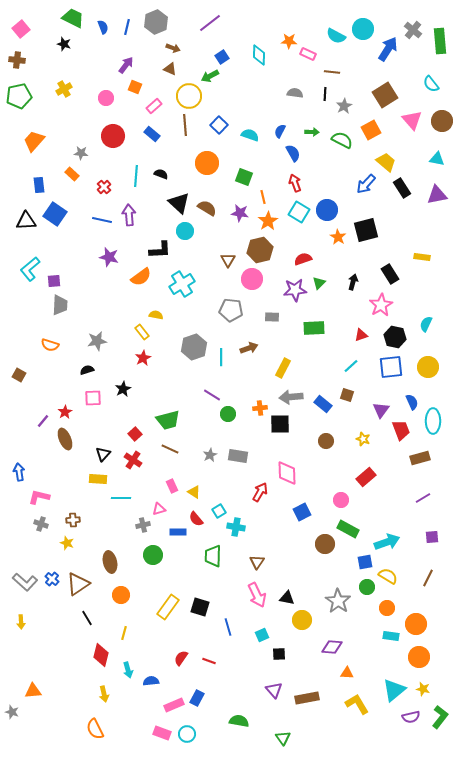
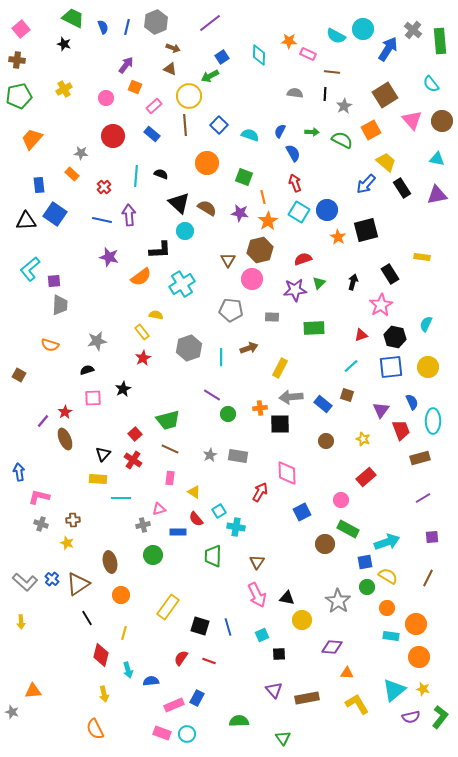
orange trapezoid at (34, 141): moved 2 px left, 2 px up
gray hexagon at (194, 347): moved 5 px left, 1 px down
yellow rectangle at (283, 368): moved 3 px left
pink rectangle at (172, 486): moved 2 px left, 8 px up; rotated 32 degrees clockwise
black square at (200, 607): moved 19 px down
green semicircle at (239, 721): rotated 12 degrees counterclockwise
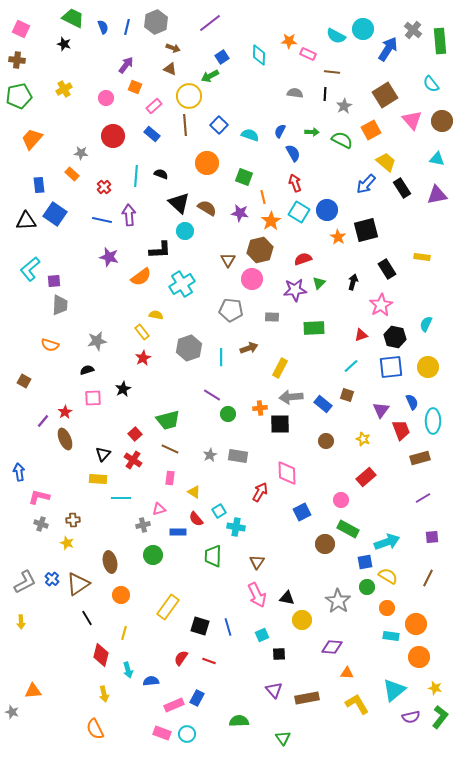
pink square at (21, 29): rotated 24 degrees counterclockwise
orange star at (268, 221): moved 3 px right
black rectangle at (390, 274): moved 3 px left, 5 px up
brown square at (19, 375): moved 5 px right, 6 px down
gray L-shape at (25, 582): rotated 70 degrees counterclockwise
yellow star at (423, 689): moved 12 px right, 1 px up
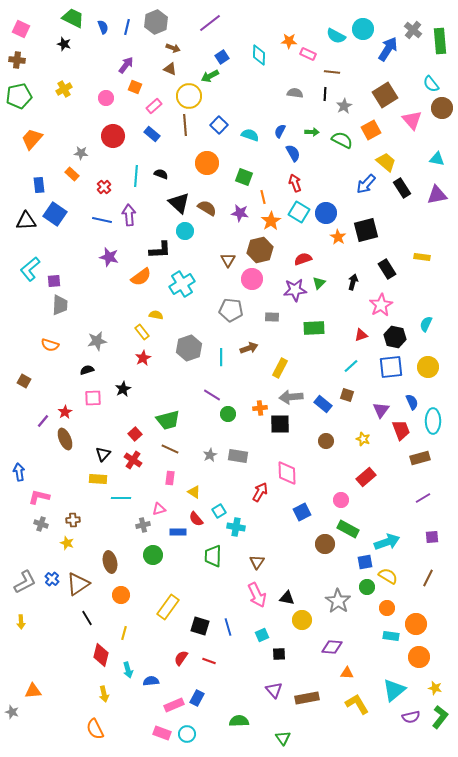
brown circle at (442, 121): moved 13 px up
blue circle at (327, 210): moved 1 px left, 3 px down
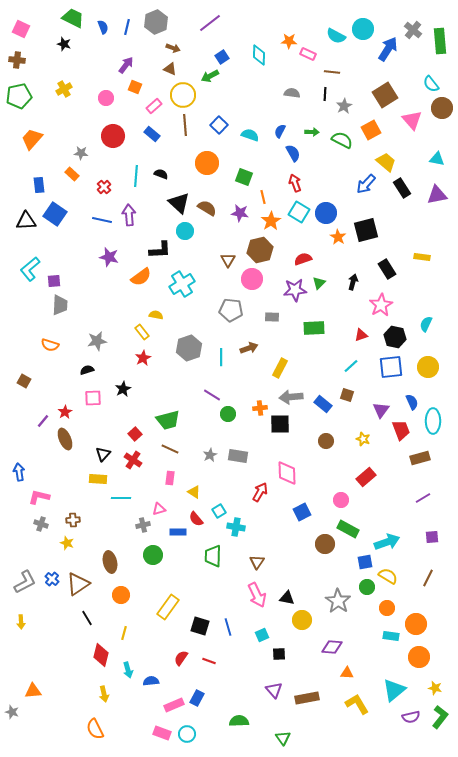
gray semicircle at (295, 93): moved 3 px left
yellow circle at (189, 96): moved 6 px left, 1 px up
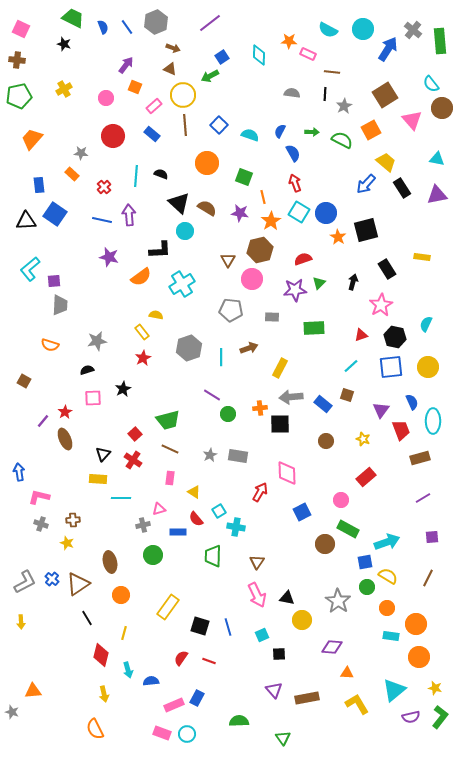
blue line at (127, 27): rotated 49 degrees counterclockwise
cyan semicircle at (336, 36): moved 8 px left, 6 px up
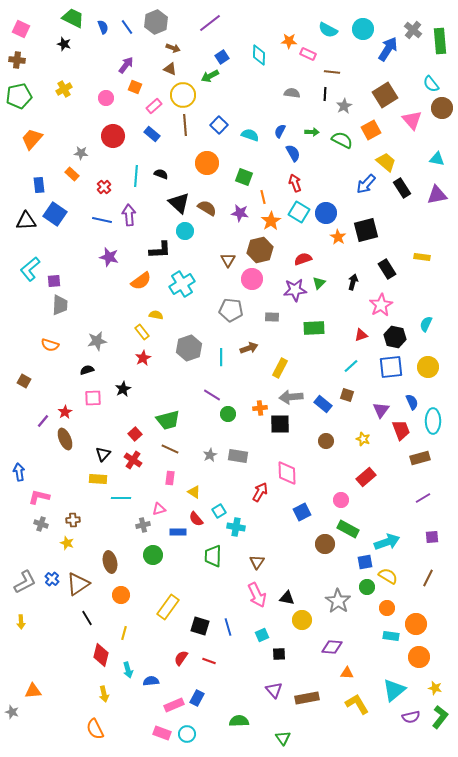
orange semicircle at (141, 277): moved 4 px down
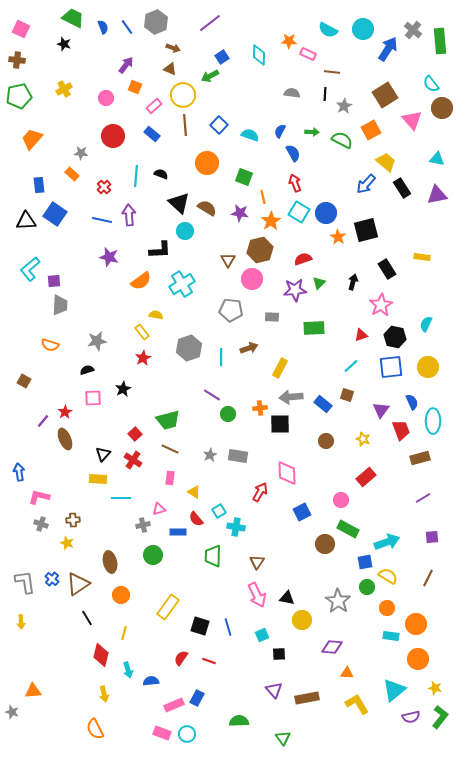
gray L-shape at (25, 582): rotated 70 degrees counterclockwise
orange circle at (419, 657): moved 1 px left, 2 px down
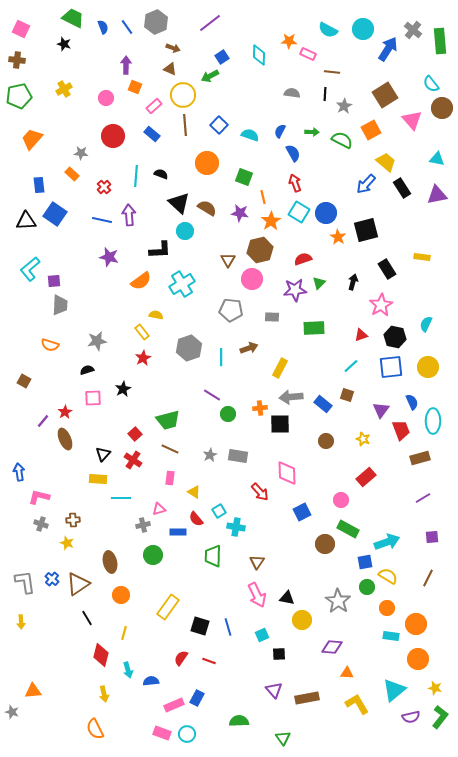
purple arrow at (126, 65): rotated 36 degrees counterclockwise
red arrow at (260, 492): rotated 108 degrees clockwise
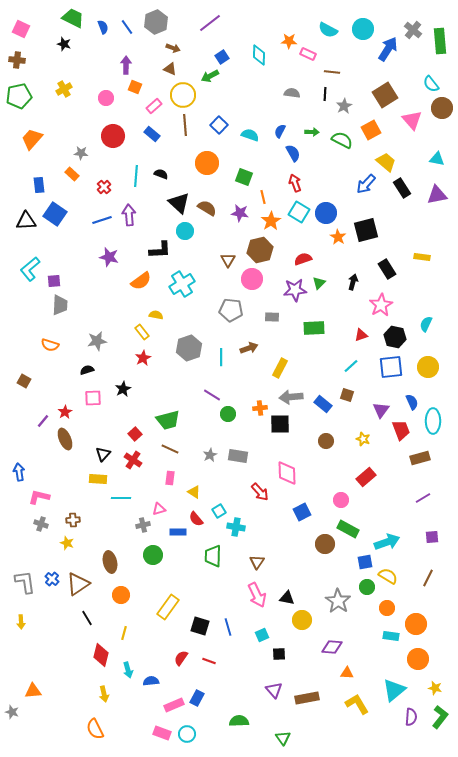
blue line at (102, 220): rotated 30 degrees counterclockwise
purple semicircle at (411, 717): rotated 72 degrees counterclockwise
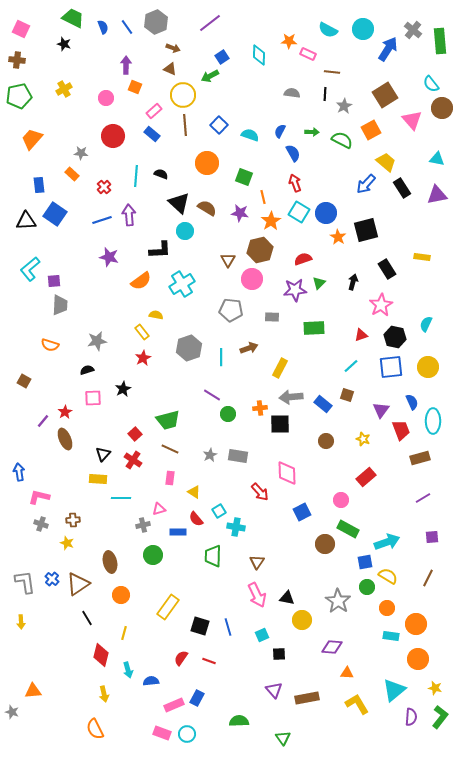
pink rectangle at (154, 106): moved 5 px down
